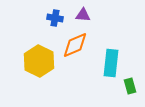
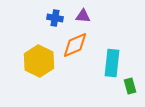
purple triangle: moved 1 px down
cyan rectangle: moved 1 px right
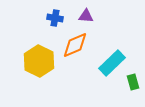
purple triangle: moved 3 px right
cyan rectangle: rotated 40 degrees clockwise
green rectangle: moved 3 px right, 4 px up
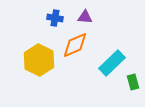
purple triangle: moved 1 px left, 1 px down
yellow hexagon: moved 1 px up
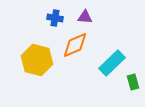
yellow hexagon: moved 2 px left; rotated 12 degrees counterclockwise
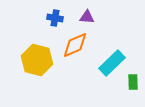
purple triangle: moved 2 px right
green rectangle: rotated 14 degrees clockwise
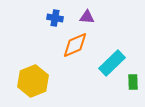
yellow hexagon: moved 4 px left, 21 px down; rotated 24 degrees clockwise
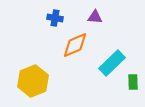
purple triangle: moved 8 px right
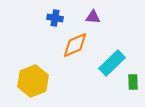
purple triangle: moved 2 px left
